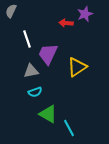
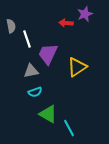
gray semicircle: moved 15 px down; rotated 144 degrees clockwise
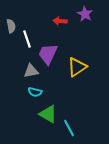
purple star: rotated 21 degrees counterclockwise
red arrow: moved 6 px left, 2 px up
cyan semicircle: rotated 32 degrees clockwise
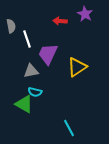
green triangle: moved 24 px left, 10 px up
